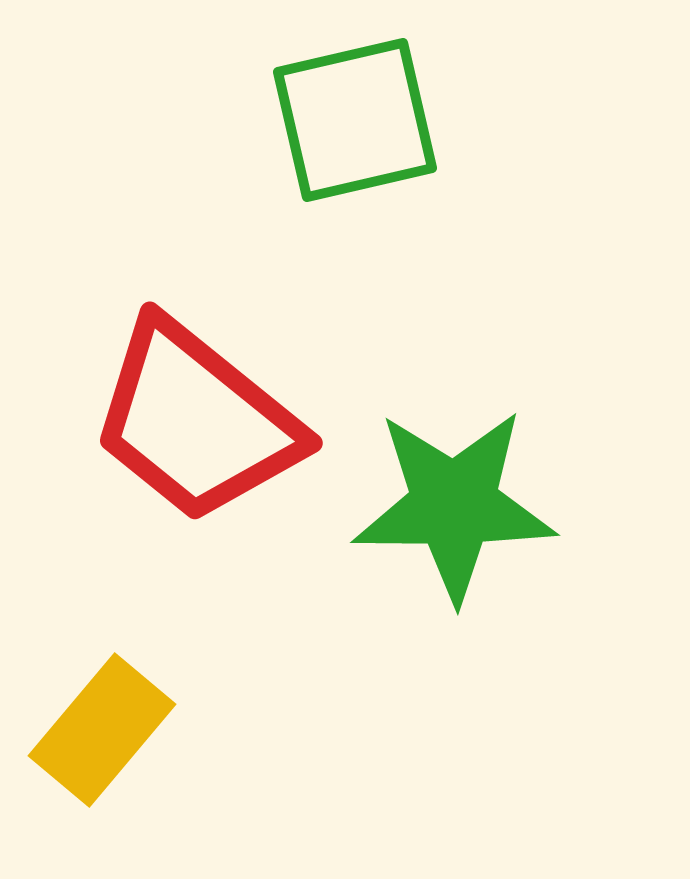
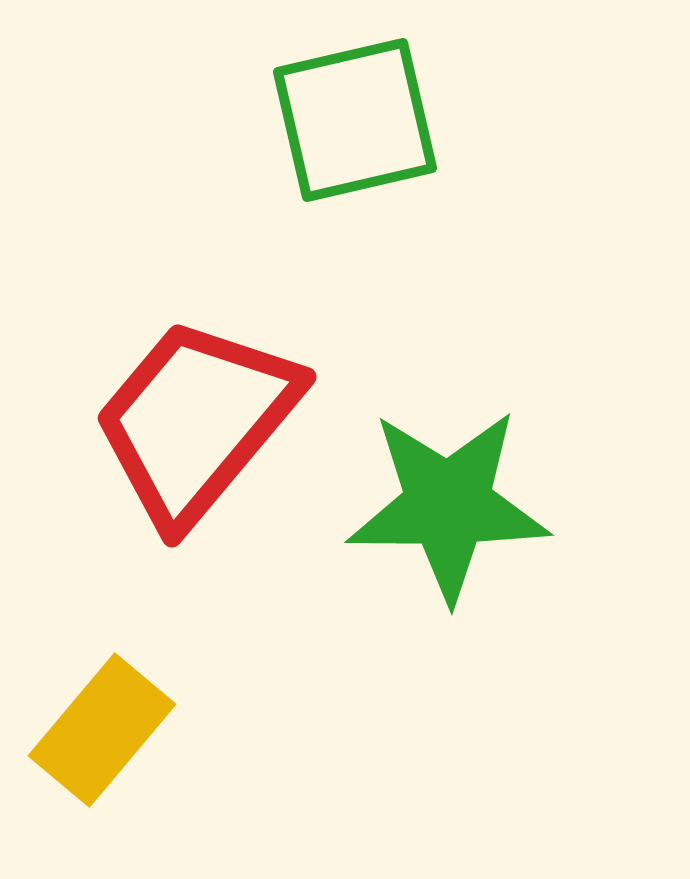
red trapezoid: rotated 91 degrees clockwise
green star: moved 6 px left
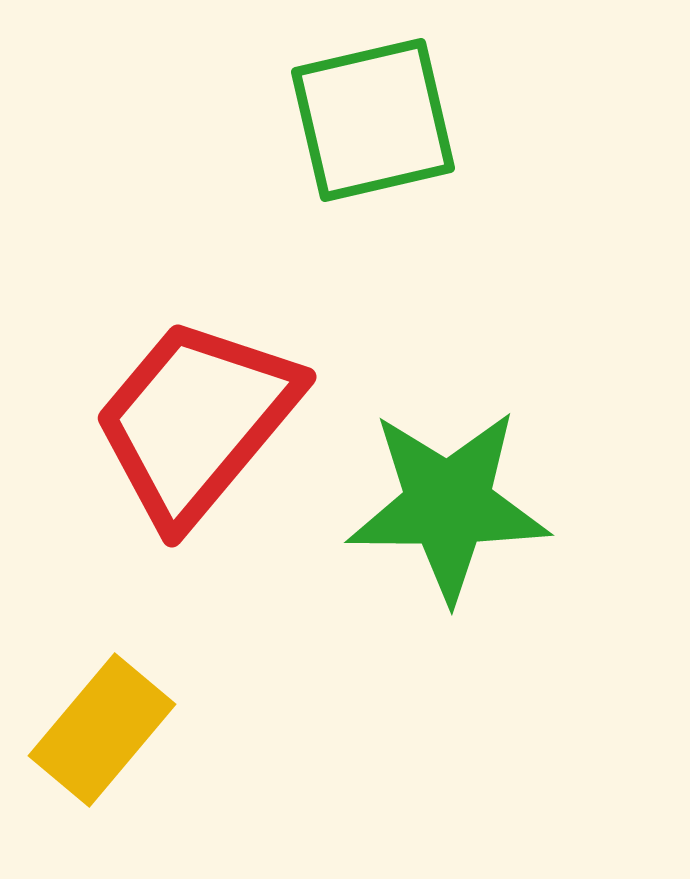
green square: moved 18 px right
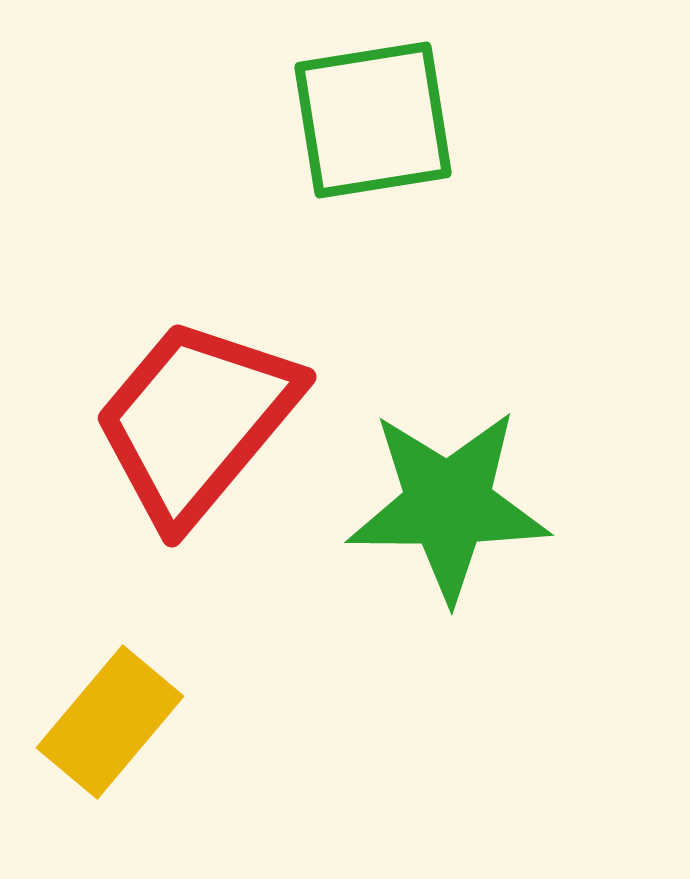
green square: rotated 4 degrees clockwise
yellow rectangle: moved 8 px right, 8 px up
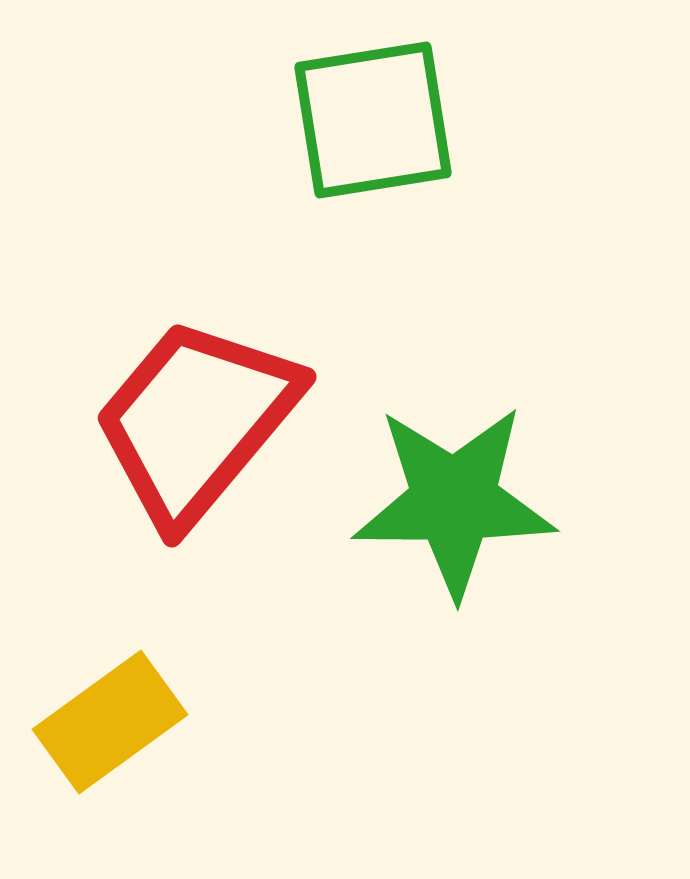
green star: moved 6 px right, 4 px up
yellow rectangle: rotated 14 degrees clockwise
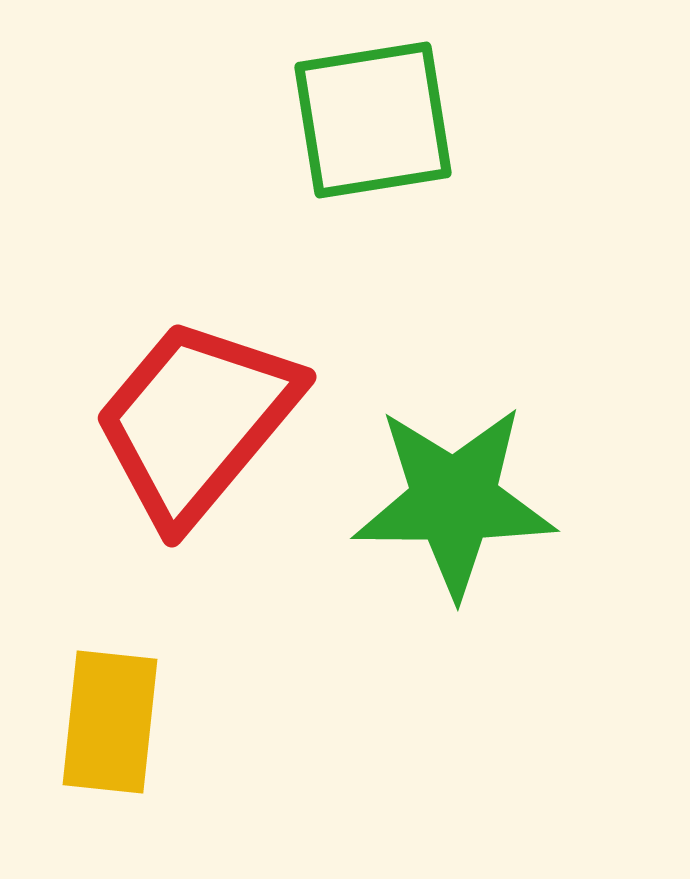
yellow rectangle: rotated 48 degrees counterclockwise
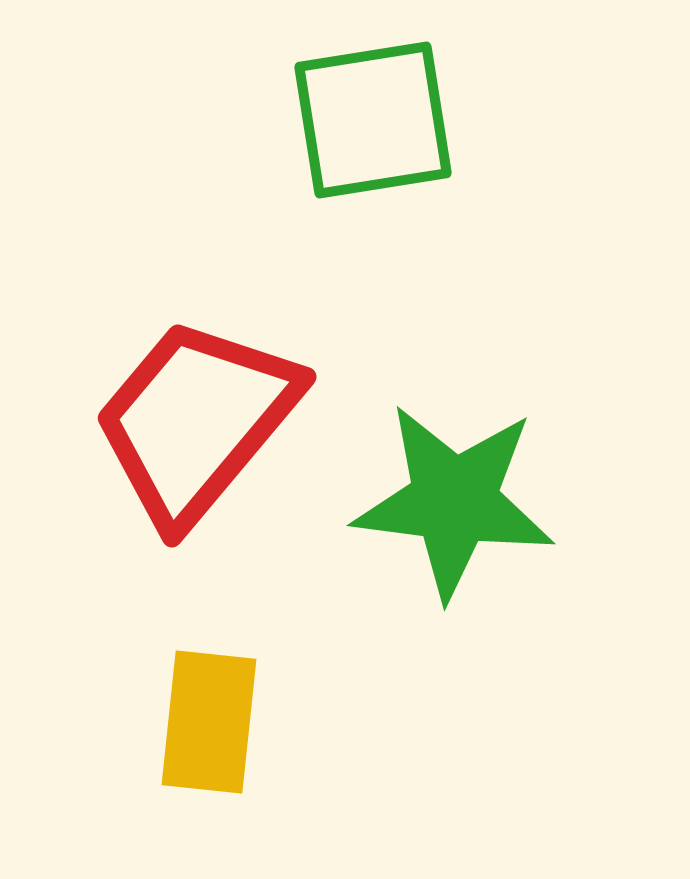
green star: rotated 7 degrees clockwise
yellow rectangle: moved 99 px right
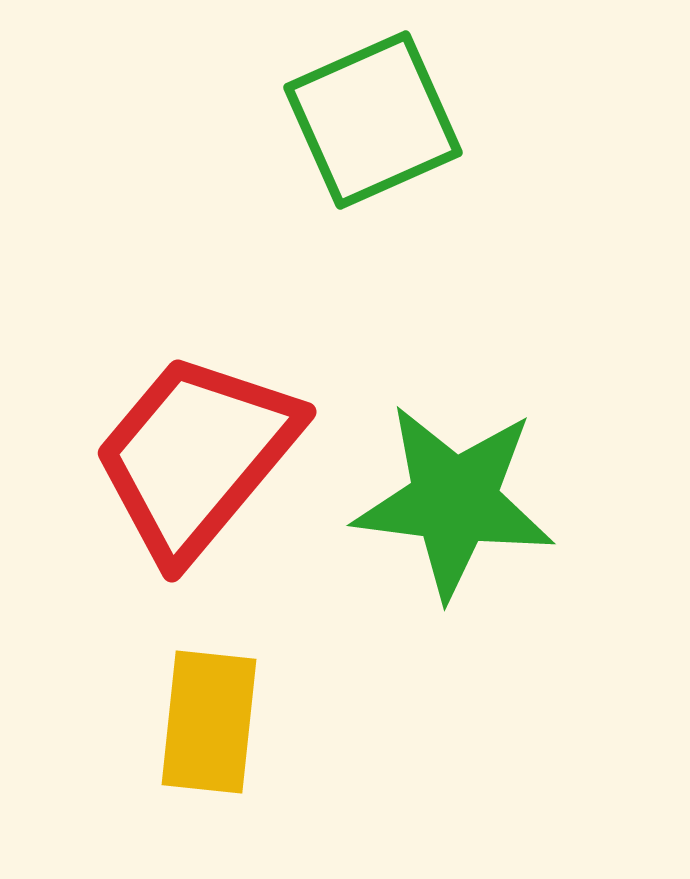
green square: rotated 15 degrees counterclockwise
red trapezoid: moved 35 px down
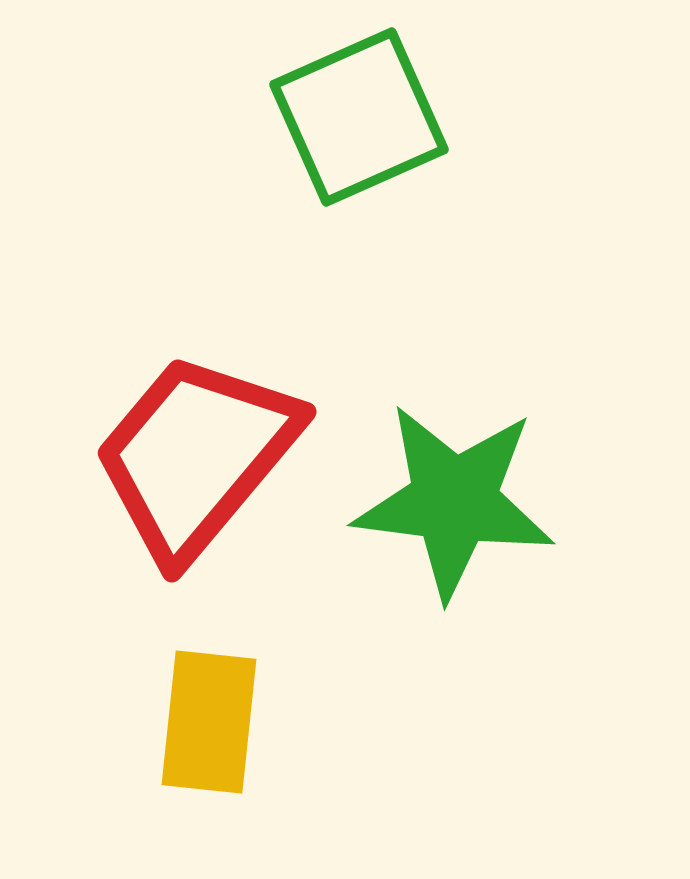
green square: moved 14 px left, 3 px up
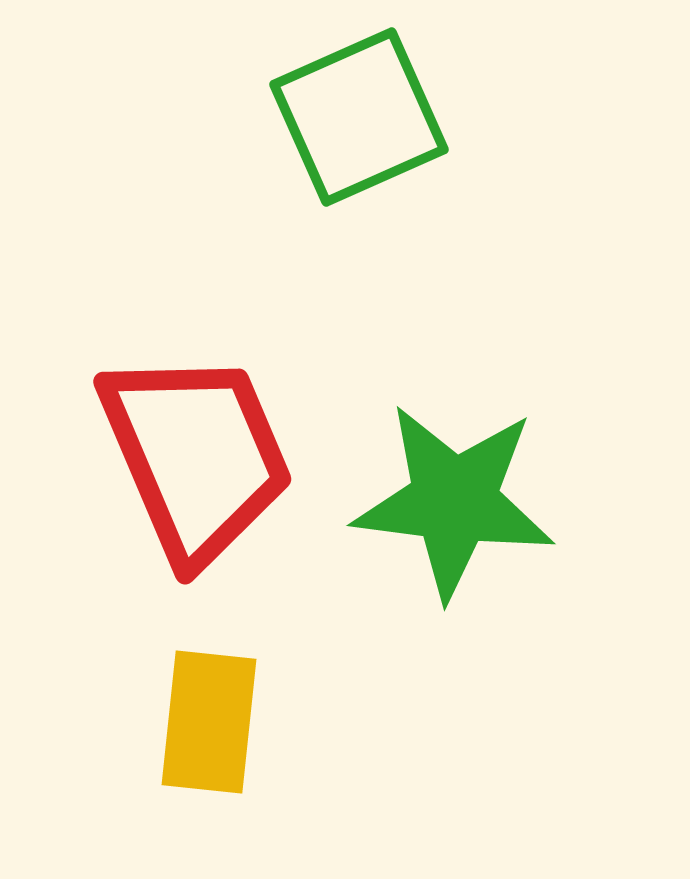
red trapezoid: rotated 117 degrees clockwise
